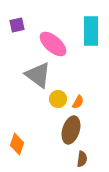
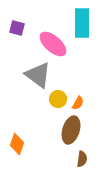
purple square: moved 3 px down; rotated 28 degrees clockwise
cyan rectangle: moved 9 px left, 8 px up
orange semicircle: moved 1 px down
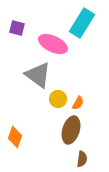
cyan rectangle: rotated 32 degrees clockwise
pink ellipse: rotated 16 degrees counterclockwise
orange diamond: moved 2 px left, 7 px up
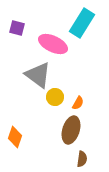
yellow circle: moved 3 px left, 2 px up
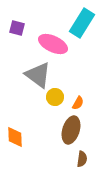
orange diamond: rotated 20 degrees counterclockwise
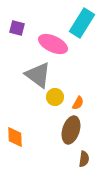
brown semicircle: moved 2 px right
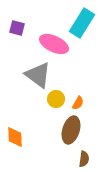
pink ellipse: moved 1 px right
yellow circle: moved 1 px right, 2 px down
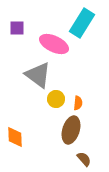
purple square: rotated 14 degrees counterclockwise
orange semicircle: rotated 24 degrees counterclockwise
brown semicircle: rotated 49 degrees counterclockwise
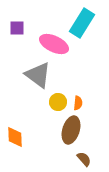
yellow circle: moved 2 px right, 3 px down
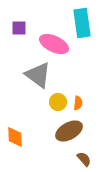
cyan rectangle: rotated 40 degrees counterclockwise
purple square: moved 2 px right
brown ellipse: moved 2 px left, 1 px down; rotated 44 degrees clockwise
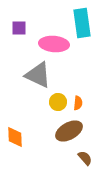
pink ellipse: rotated 20 degrees counterclockwise
gray triangle: rotated 12 degrees counterclockwise
brown semicircle: moved 1 px right, 1 px up
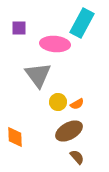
cyan rectangle: rotated 36 degrees clockwise
pink ellipse: moved 1 px right
gray triangle: rotated 28 degrees clockwise
orange semicircle: moved 1 px left, 1 px down; rotated 56 degrees clockwise
brown semicircle: moved 8 px left, 1 px up
